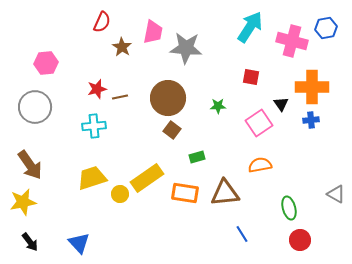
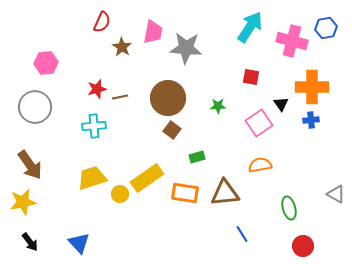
red circle: moved 3 px right, 6 px down
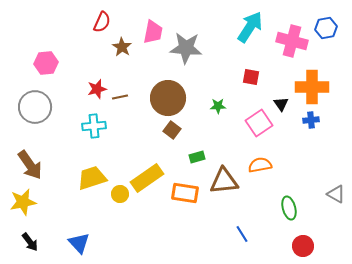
brown triangle: moved 1 px left, 12 px up
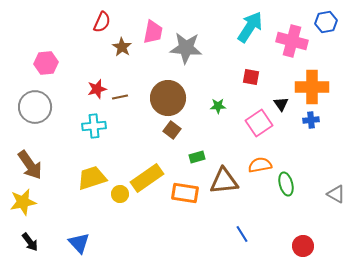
blue hexagon: moved 6 px up
green ellipse: moved 3 px left, 24 px up
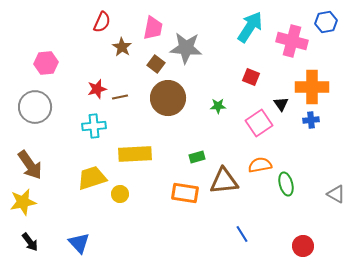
pink trapezoid: moved 4 px up
red square: rotated 12 degrees clockwise
brown square: moved 16 px left, 66 px up
yellow rectangle: moved 12 px left, 24 px up; rotated 32 degrees clockwise
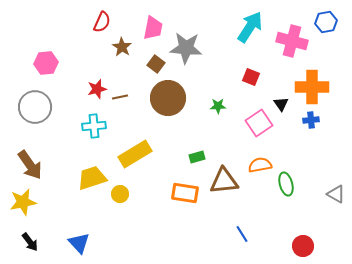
yellow rectangle: rotated 28 degrees counterclockwise
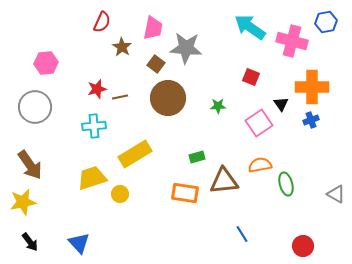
cyan arrow: rotated 88 degrees counterclockwise
blue cross: rotated 14 degrees counterclockwise
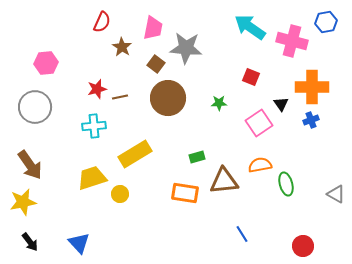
green star: moved 1 px right, 3 px up
